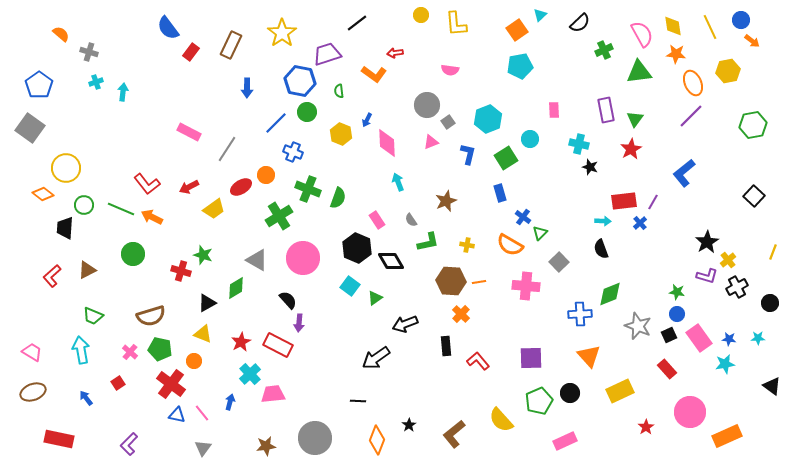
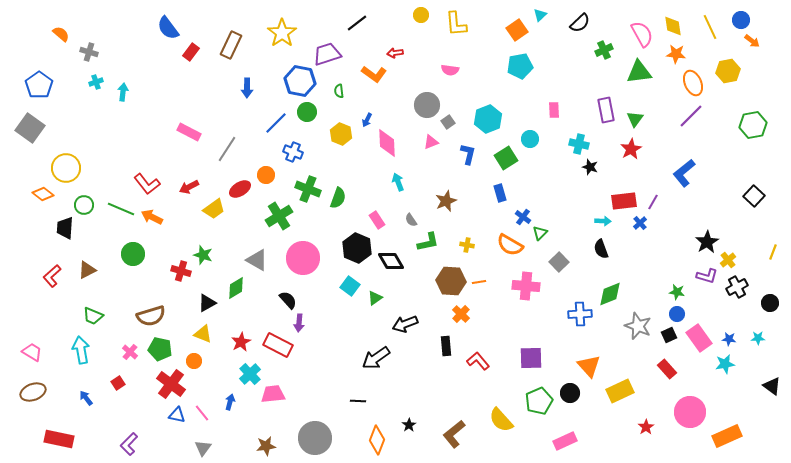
red ellipse at (241, 187): moved 1 px left, 2 px down
orange triangle at (589, 356): moved 10 px down
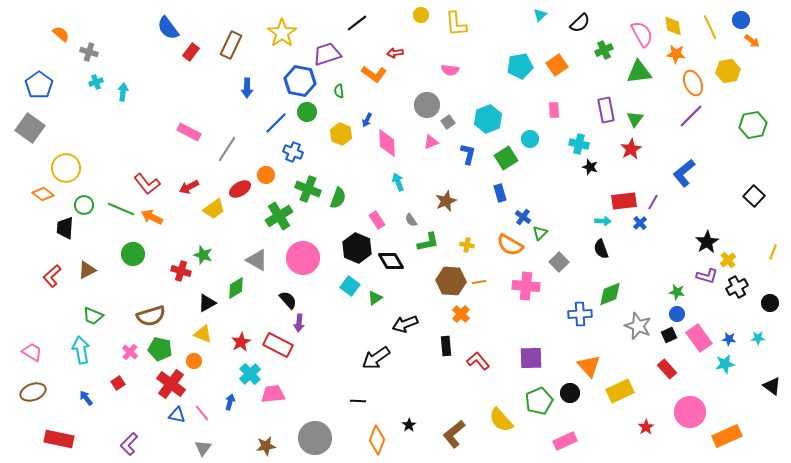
orange square at (517, 30): moved 40 px right, 35 px down
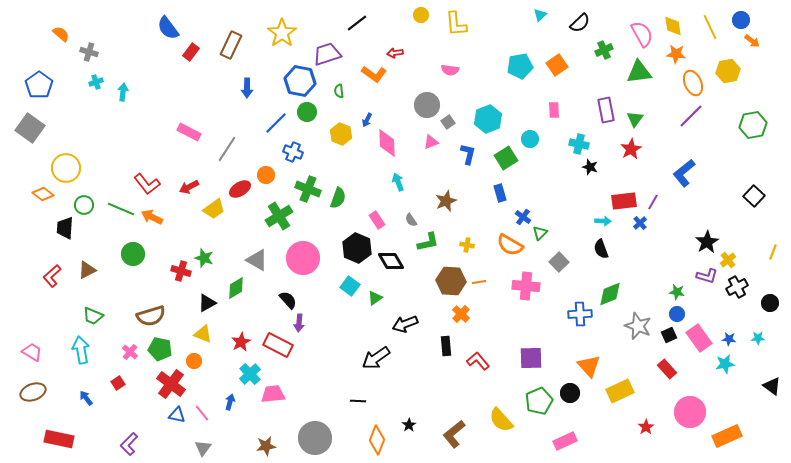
green star at (203, 255): moved 1 px right, 3 px down
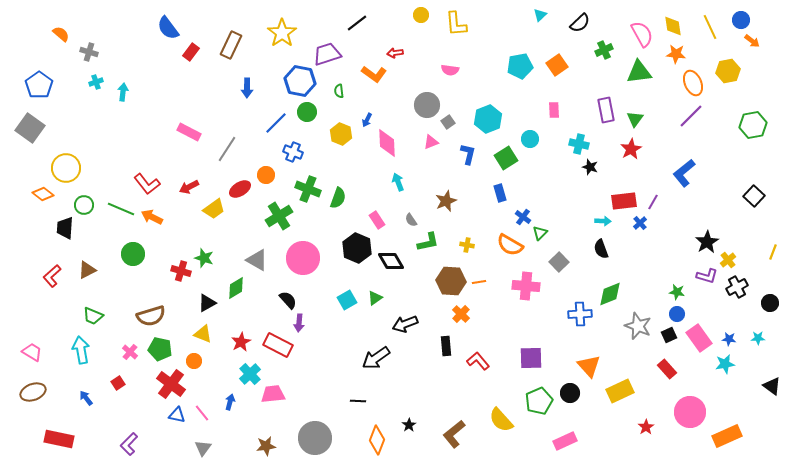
cyan square at (350, 286): moved 3 px left, 14 px down; rotated 24 degrees clockwise
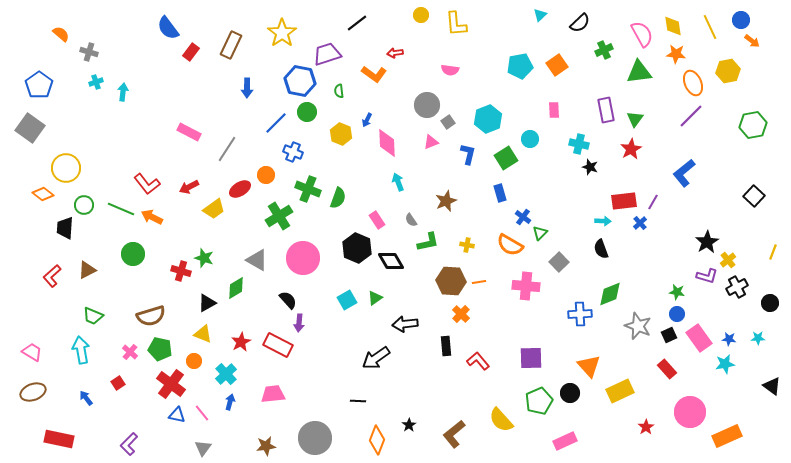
black arrow at (405, 324): rotated 15 degrees clockwise
cyan cross at (250, 374): moved 24 px left
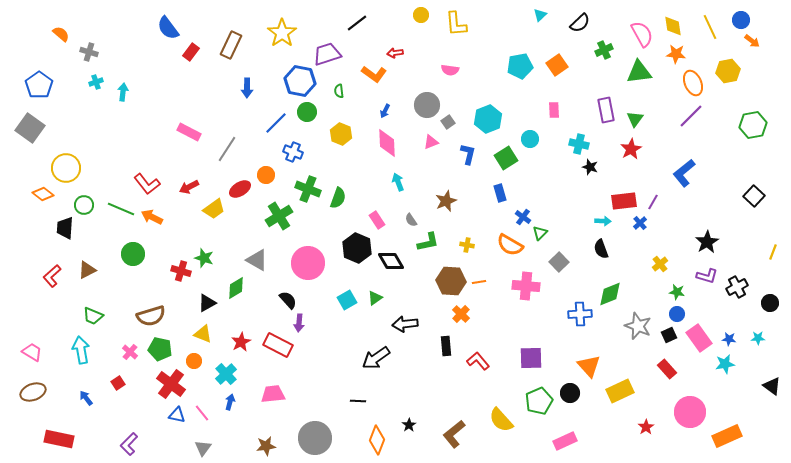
blue arrow at (367, 120): moved 18 px right, 9 px up
pink circle at (303, 258): moved 5 px right, 5 px down
yellow cross at (728, 260): moved 68 px left, 4 px down
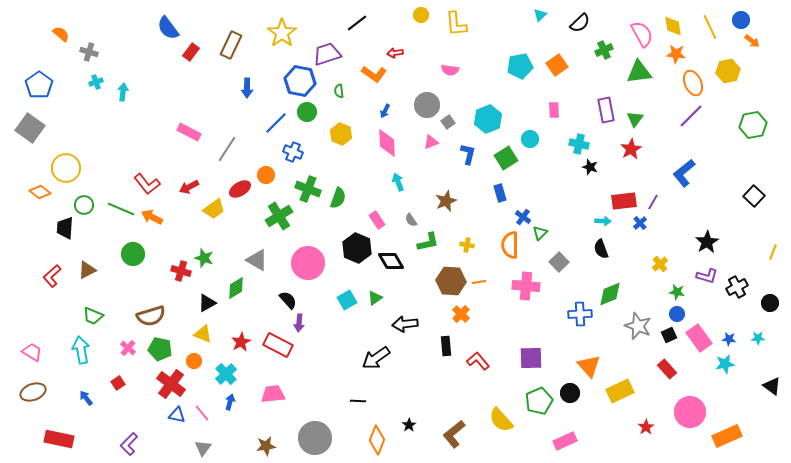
orange diamond at (43, 194): moved 3 px left, 2 px up
orange semicircle at (510, 245): rotated 60 degrees clockwise
pink cross at (130, 352): moved 2 px left, 4 px up
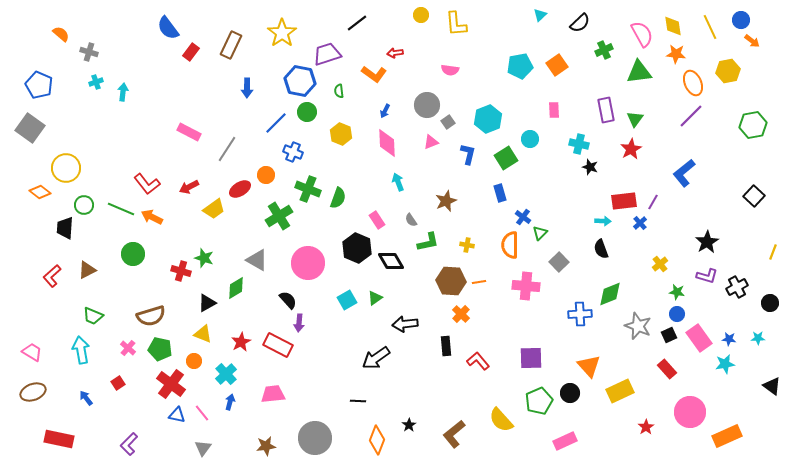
blue pentagon at (39, 85): rotated 12 degrees counterclockwise
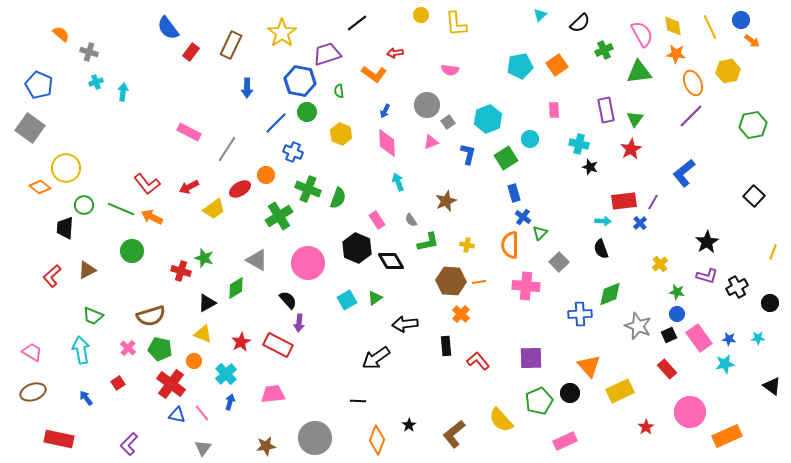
orange diamond at (40, 192): moved 5 px up
blue rectangle at (500, 193): moved 14 px right
green circle at (133, 254): moved 1 px left, 3 px up
